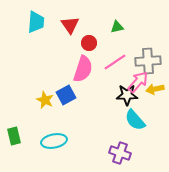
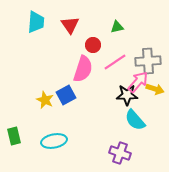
red circle: moved 4 px right, 2 px down
yellow arrow: rotated 150 degrees counterclockwise
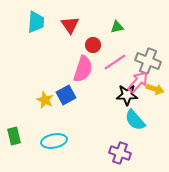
gray cross: rotated 25 degrees clockwise
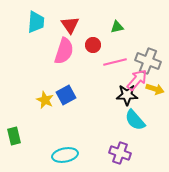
pink line: rotated 20 degrees clockwise
pink semicircle: moved 19 px left, 18 px up
pink arrow: moved 1 px left, 2 px up
cyan ellipse: moved 11 px right, 14 px down
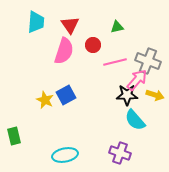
yellow arrow: moved 6 px down
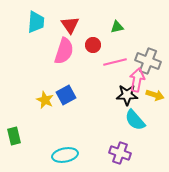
pink arrow: rotated 30 degrees counterclockwise
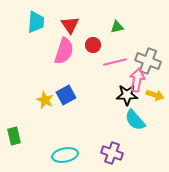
purple cross: moved 8 px left
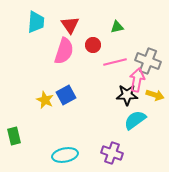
cyan semicircle: rotated 95 degrees clockwise
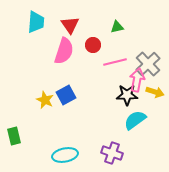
gray cross: moved 3 px down; rotated 25 degrees clockwise
yellow arrow: moved 3 px up
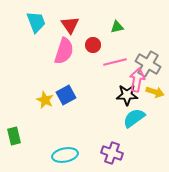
cyan trapezoid: rotated 25 degrees counterclockwise
gray cross: rotated 15 degrees counterclockwise
cyan semicircle: moved 1 px left, 2 px up
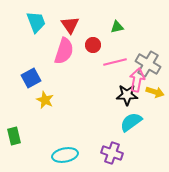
blue square: moved 35 px left, 17 px up
cyan semicircle: moved 3 px left, 4 px down
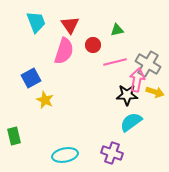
green triangle: moved 3 px down
